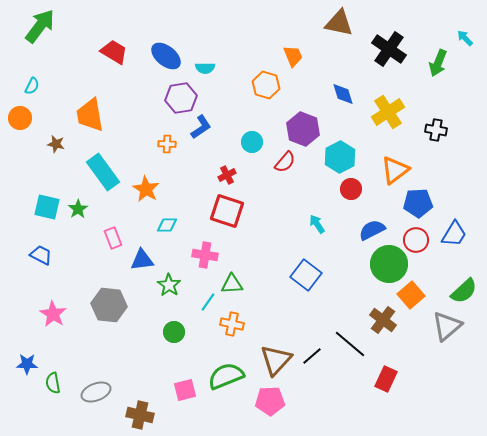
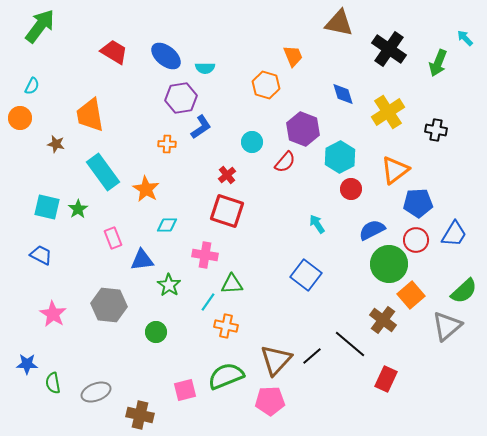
red cross at (227, 175): rotated 12 degrees counterclockwise
orange cross at (232, 324): moved 6 px left, 2 px down
green circle at (174, 332): moved 18 px left
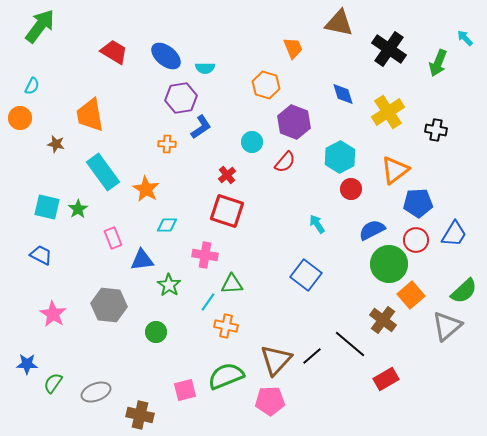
orange trapezoid at (293, 56): moved 8 px up
purple hexagon at (303, 129): moved 9 px left, 7 px up
red rectangle at (386, 379): rotated 35 degrees clockwise
green semicircle at (53, 383): rotated 45 degrees clockwise
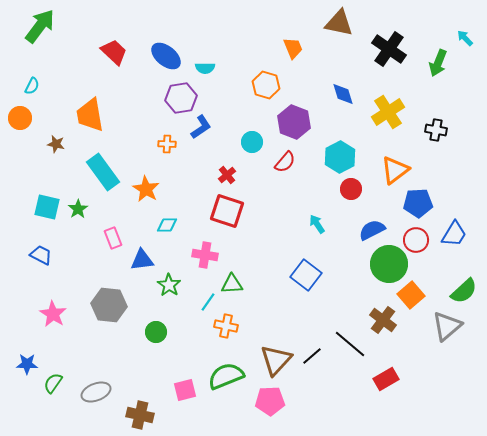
red trapezoid at (114, 52): rotated 12 degrees clockwise
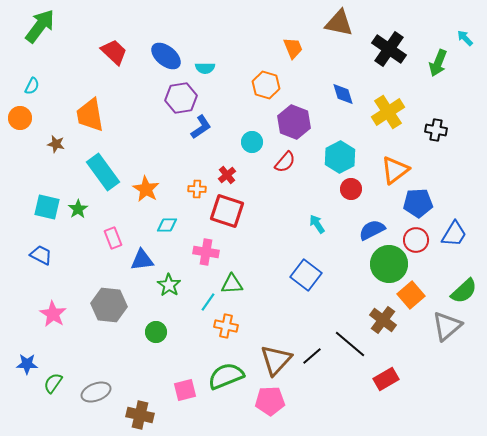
orange cross at (167, 144): moved 30 px right, 45 px down
pink cross at (205, 255): moved 1 px right, 3 px up
